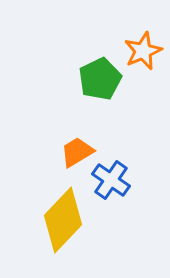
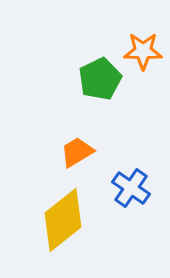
orange star: rotated 24 degrees clockwise
blue cross: moved 20 px right, 8 px down
yellow diamond: rotated 8 degrees clockwise
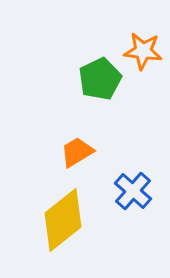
orange star: rotated 6 degrees clockwise
blue cross: moved 2 px right, 3 px down; rotated 6 degrees clockwise
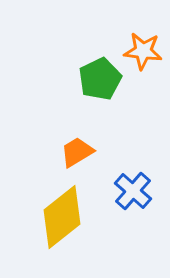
yellow diamond: moved 1 px left, 3 px up
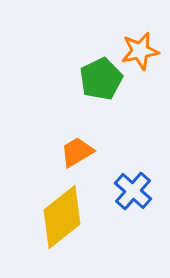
orange star: moved 3 px left; rotated 18 degrees counterclockwise
green pentagon: moved 1 px right
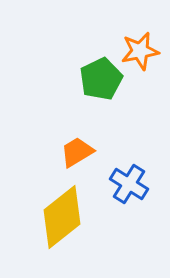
blue cross: moved 4 px left, 7 px up; rotated 9 degrees counterclockwise
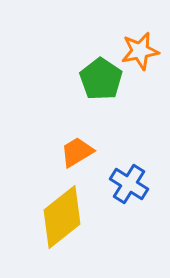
green pentagon: rotated 12 degrees counterclockwise
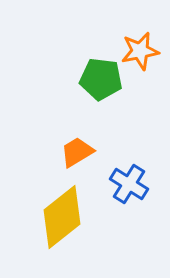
green pentagon: rotated 27 degrees counterclockwise
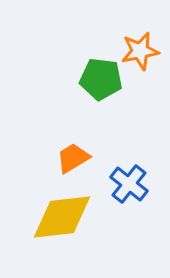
orange trapezoid: moved 4 px left, 6 px down
blue cross: rotated 6 degrees clockwise
yellow diamond: rotated 32 degrees clockwise
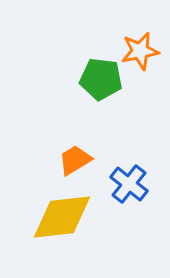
orange trapezoid: moved 2 px right, 2 px down
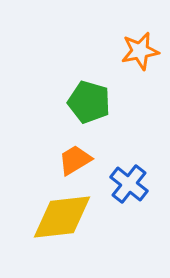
green pentagon: moved 12 px left, 23 px down; rotated 9 degrees clockwise
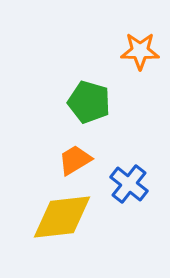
orange star: rotated 12 degrees clockwise
